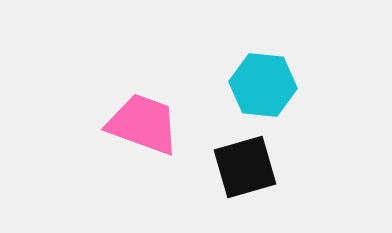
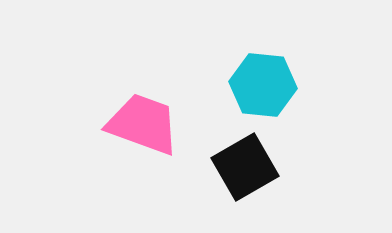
black square: rotated 14 degrees counterclockwise
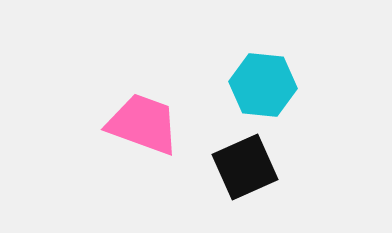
black square: rotated 6 degrees clockwise
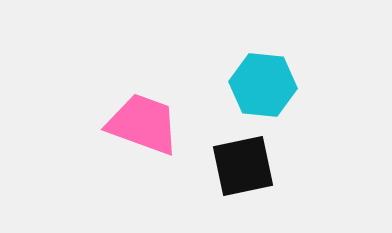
black square: moved 2 px left, 1 px up; rotated 12 degrees clockwise
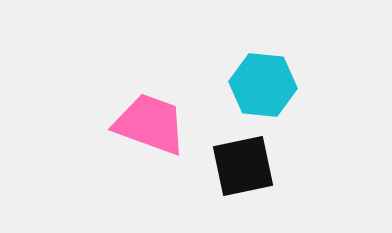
pink trapezoid: moved 7 px right
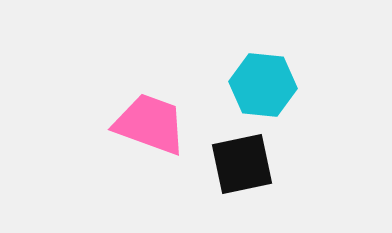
black square: moved 1 px left, 2 px up
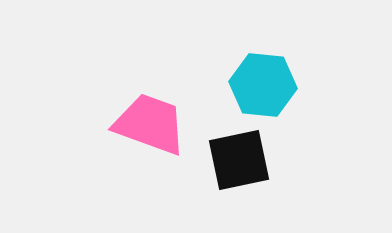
black square: moved 3 px left, 4 px up
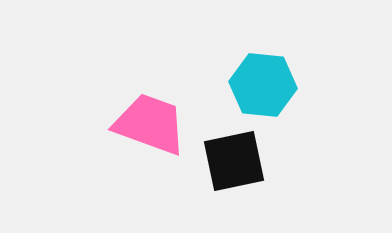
black square: moved 5 px left, 1 px down
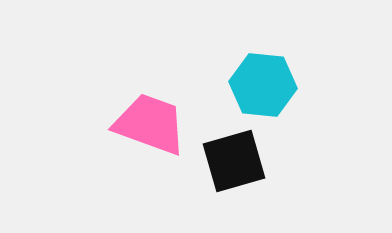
black square: rotated 4 degrees counterclockwise
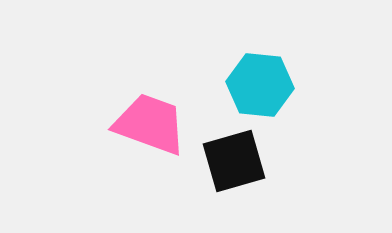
cyan hexagon: moved 3 px left
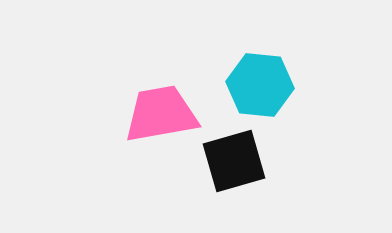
pink trapezoid: moved 11 px right, 10 px up; rotated 30 degrees counterclockwise
